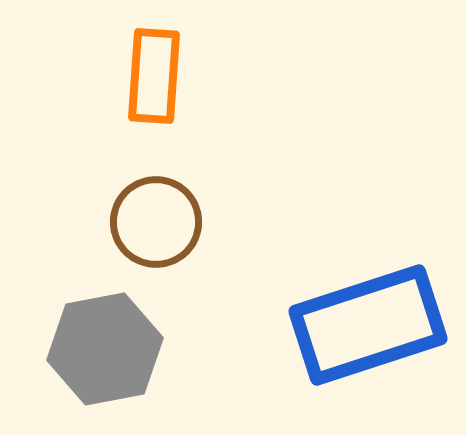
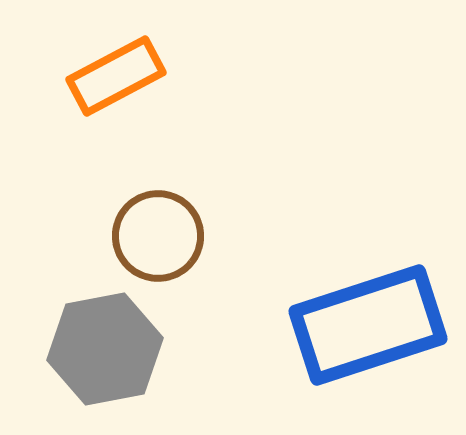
orange rectangle: moved 38 px left; rotated 58 degrees clockwise
brown circle: moved 2 px right, 14 px down
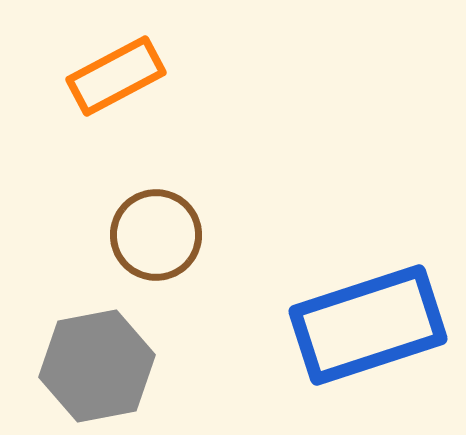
brown circle: moved 2 px left, 1 px up
gray hexagon: moved 8 px left, 17 px down
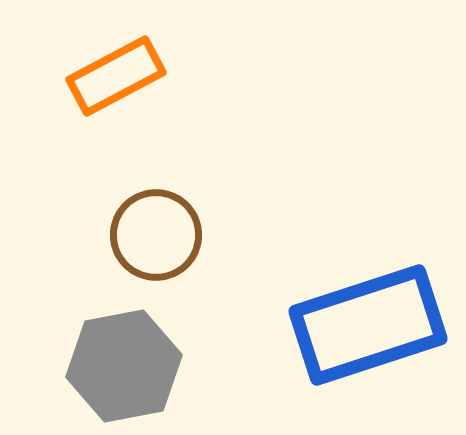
gray hexagon: moved 27 px right
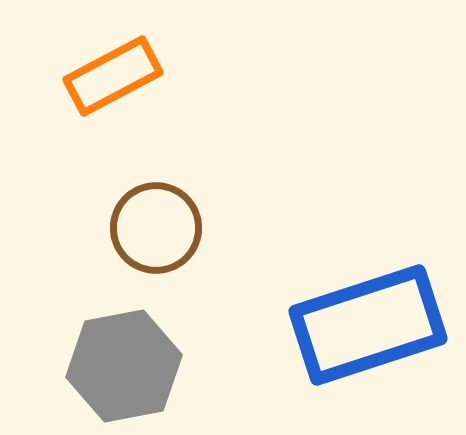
orange rectangle: moved 3 px left
brown circle: moved 7 px up
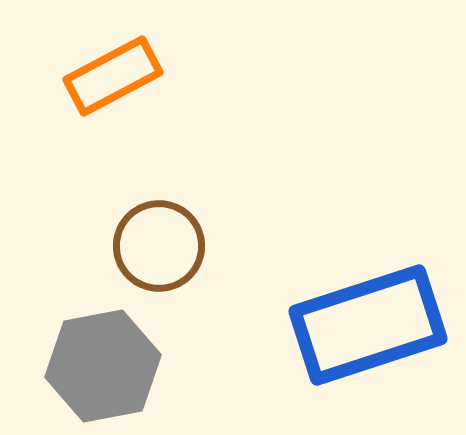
brown circle: moved 3 px right, 18 px down
gray hexagon: moved 21 px left
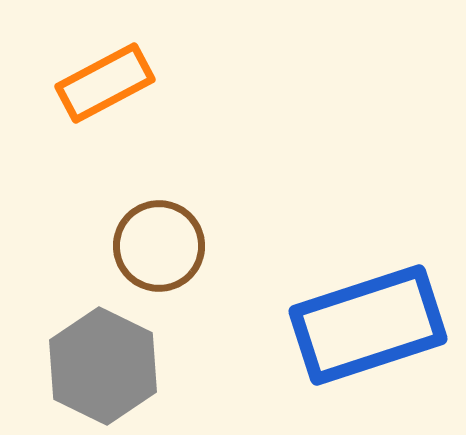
orange rectangle: moved 8 px left, 7 px down
gray hexagon: rotated 23 degrees counterclockwise
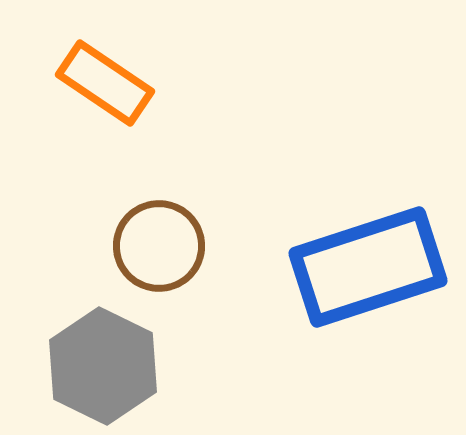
orange rectangle: rotated 62 degrees clockwise
blue rectangle: moved 58 px up
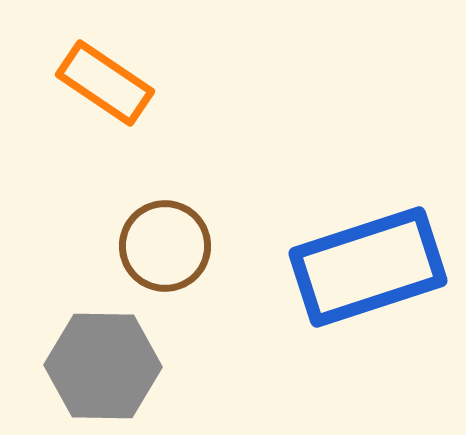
brown circle: moved 6 px right
gray hexagon: rotated 25 degrees counterclockwise
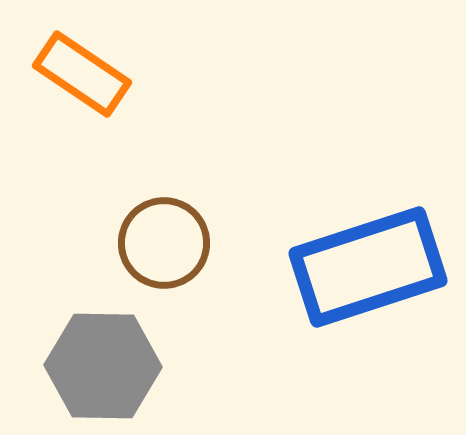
orange rectangle: moved 23 px left, 9 px up
brown circle: moved 1 px left, 3 px up
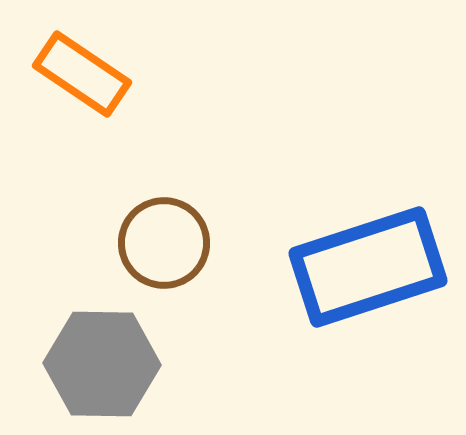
gray hexagon: moved 1 px left, 2 px up
